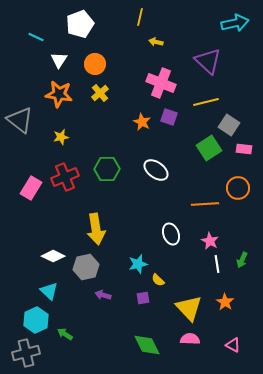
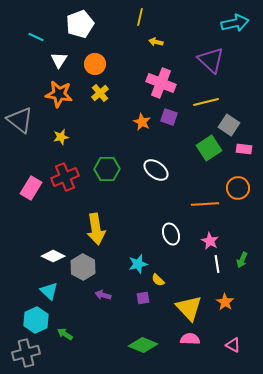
purple triangle at (208, 61): moved 3 px right, 1 px up
gray hexagon at (86, 267): moved 3 px left; rotated 20 degrees counterclockwise
green diamond at (147, 345): moved 4 px left; rotated 40 degrees counterclockwise
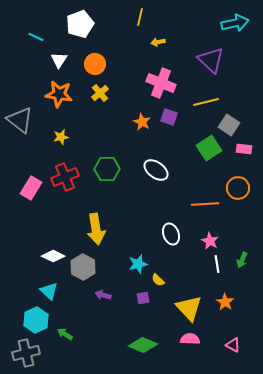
yellow arrow at (156, 42): moved 2 px right; rotated 24 degrees counterclockwise
